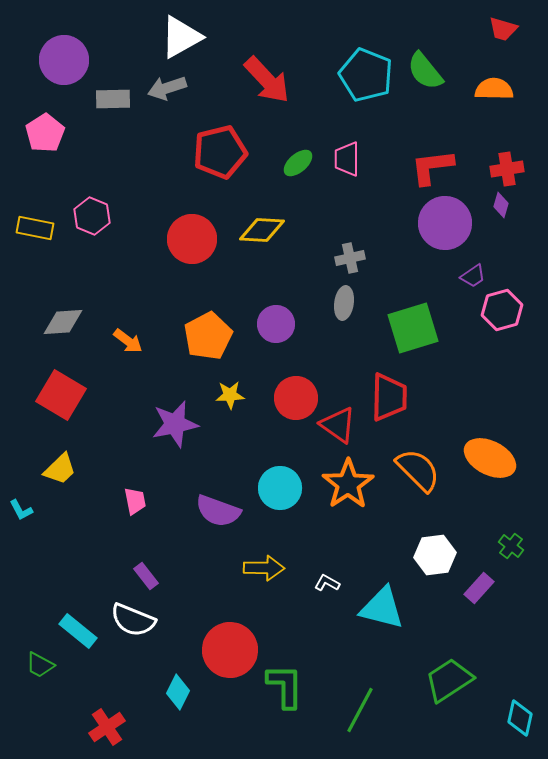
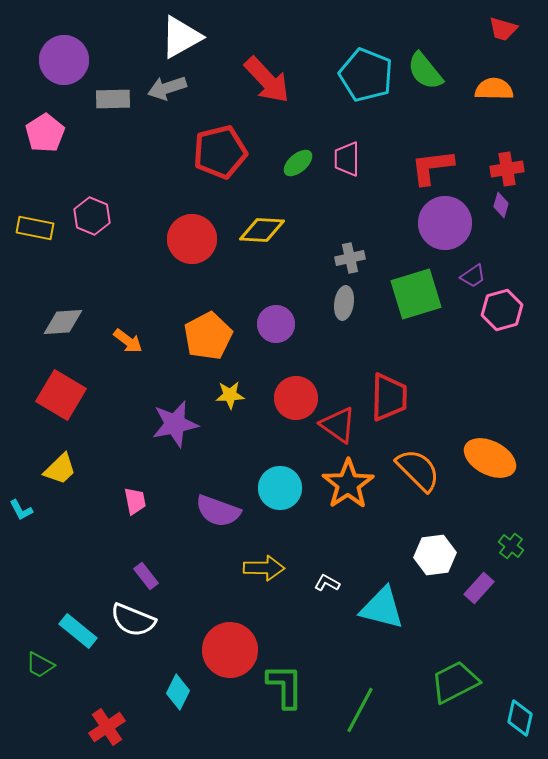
green square at (413, 328): moved 3 px right, 34 px up
green trapezoid at (449, 680): moved 6 px right, 2 px down; rotated 6 degrees clockwise
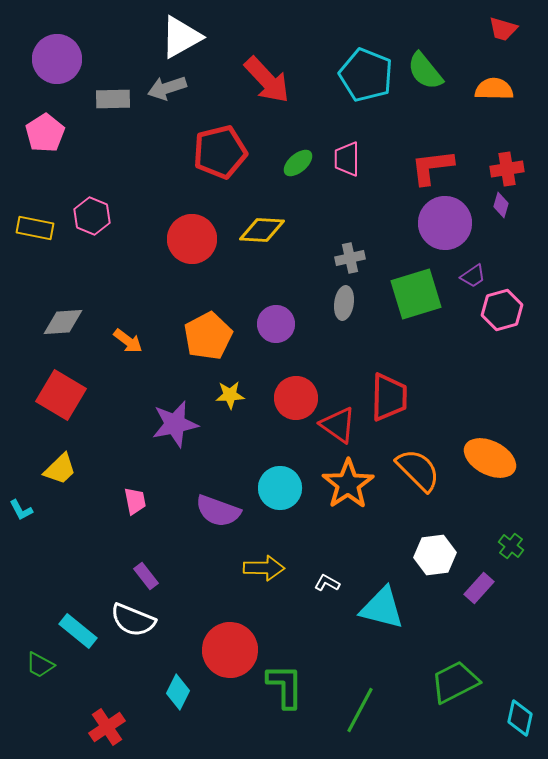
purple circle at (64, 60): moved 7 px left, 1 px up
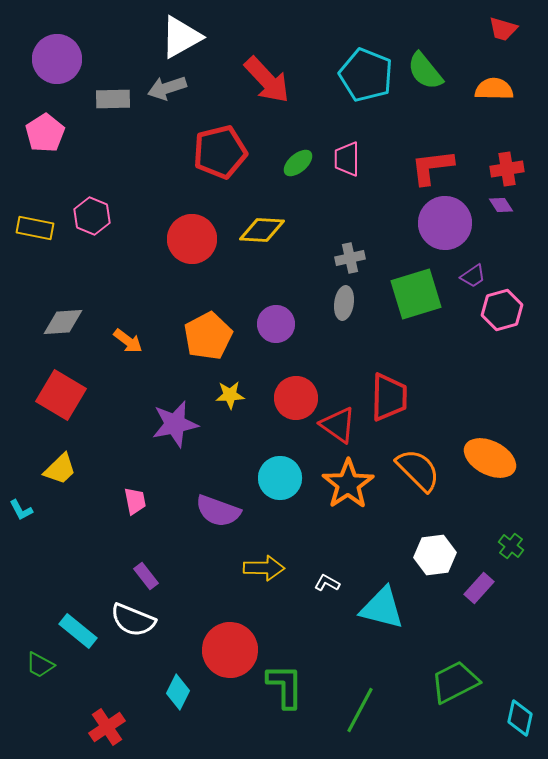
purple diamond at (501, 205): rotated 50 degrees counterclockwise
cyan circle at (280, 488): moved 10 px up
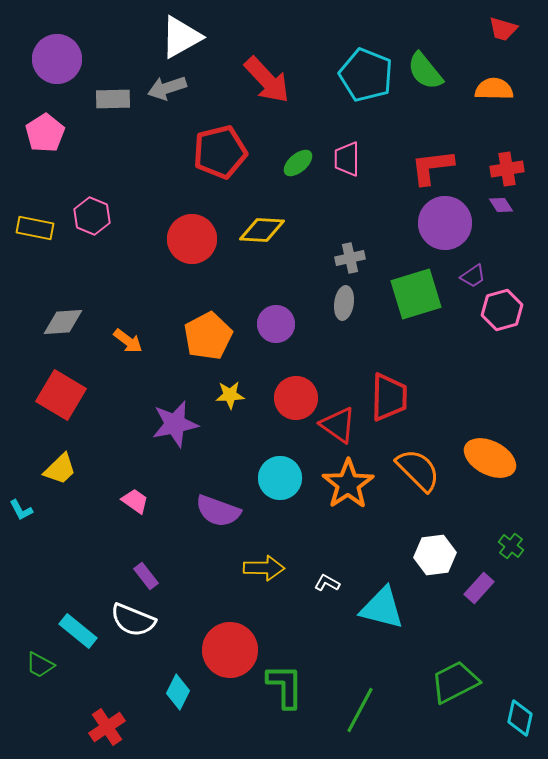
pink trapezoid at (135, 501): rotated 44 degrees counterclockwise
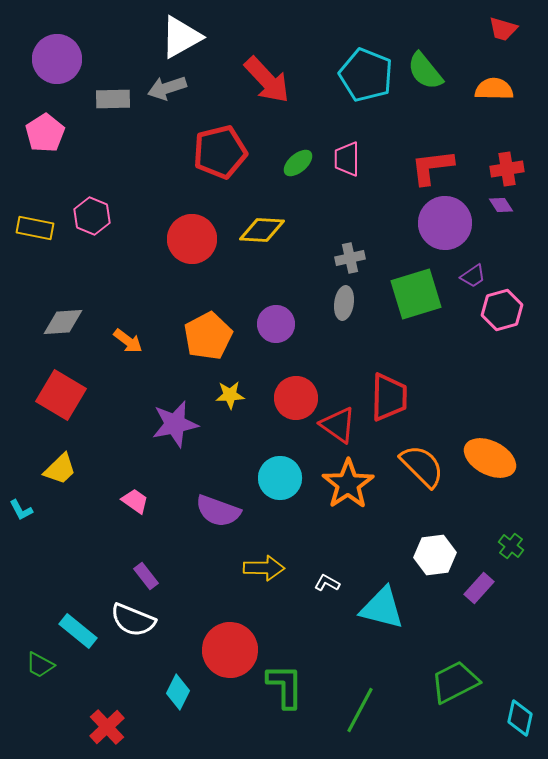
orange semicircle at (418, 470): moved 4 px right, 4 px up
red cross at (107, 727): rotated 9 degrees counterclockwise
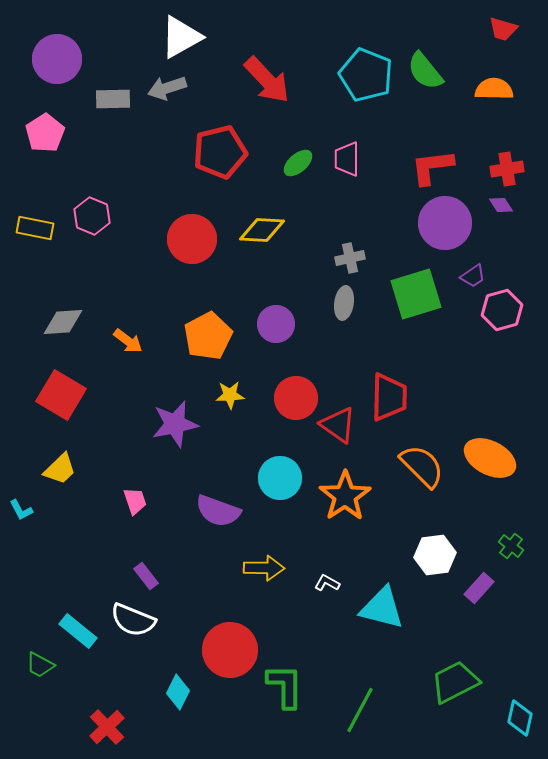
orange star at (348, 484): moved 3 px left, 12 px down
pink trapezoid at (135, 501): rotated 36 degrees clockwise
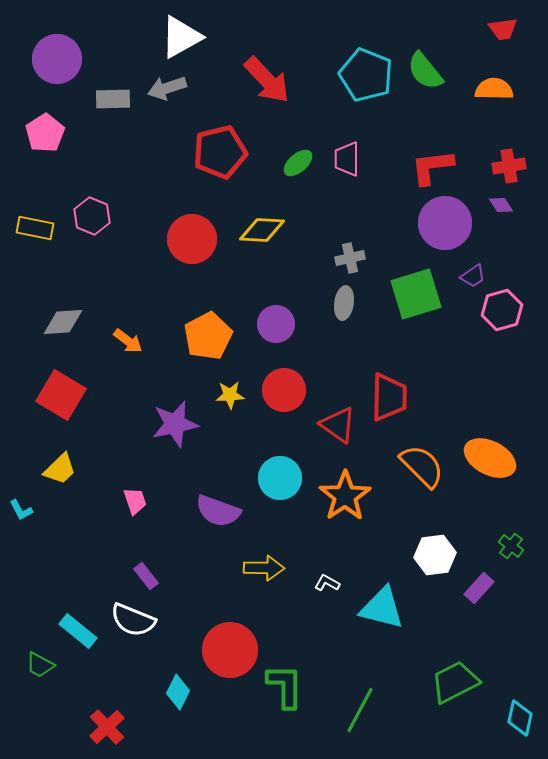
red trapezoid at (503, 29): rotated 24 degrees counterclockwise
red cross at (507, 169): moved 2 px right, 3 px up
red circle at (296, 398): moved 12 px left, 8 px up
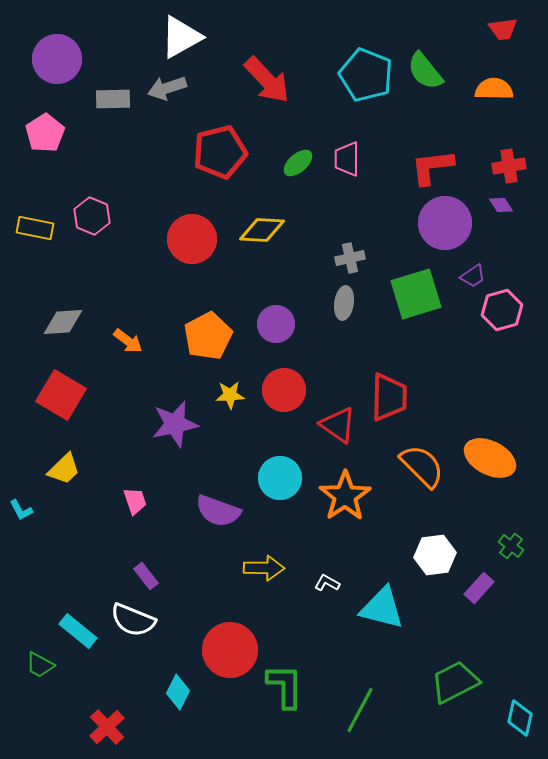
yellow trapezoid at (60, 469): moved 4 px right
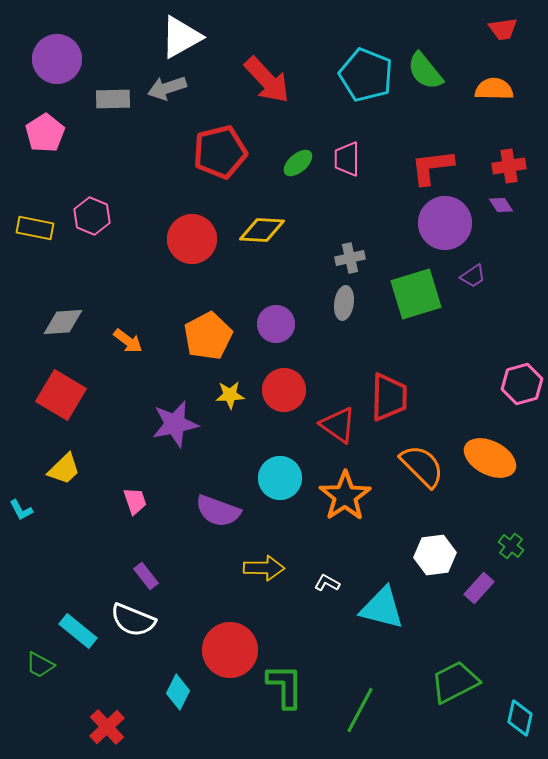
pink hexagon at (502, 310): moved 20 px right, 74 px down
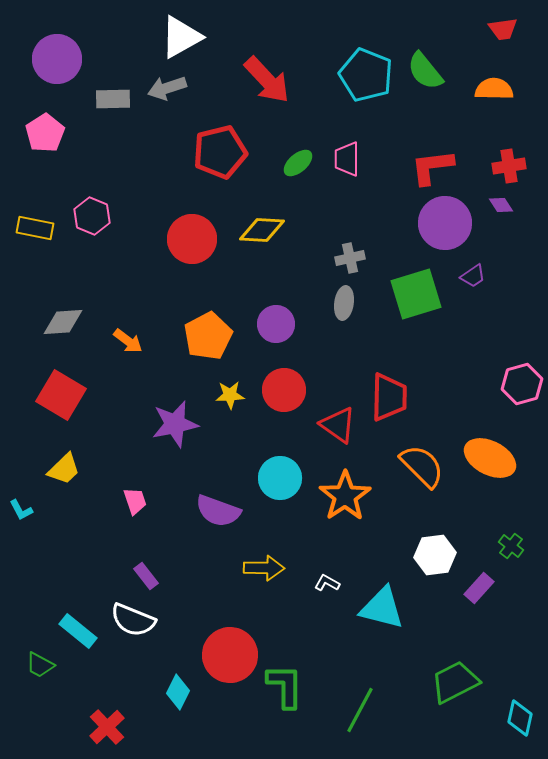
red circle at (230, 650): moved 5 px down
